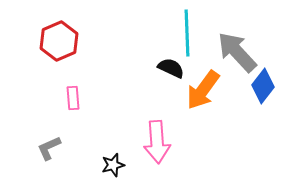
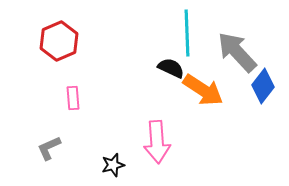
orange arrow: rotated 93 degrees counterclockwise
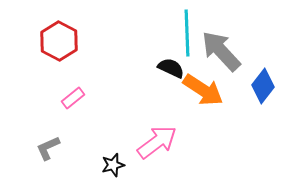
red hexagon: rotated 9 degrees counterclockwise
gray arrow: moved 16 px left, 1 px up
pink rectangle: rotated 55 degrees clockwise
pink arrow: rotated 123 degrees counterclockwise
gray L-shape: moved 1 px left
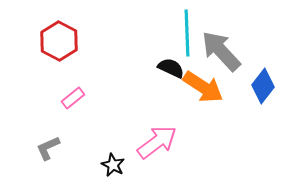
orange arrow: moved 3 px up
black star: rotated 30 degrees counterclockwise
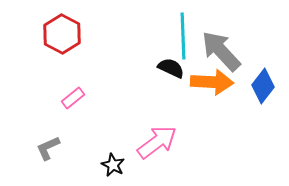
cyan line: moved 4 px left, 3 px down
red hexagon: moved 3 px right, 7 px up
orange arrow: moved 9 px right, 5 px up; rotated 30 degrees counterclockwise
